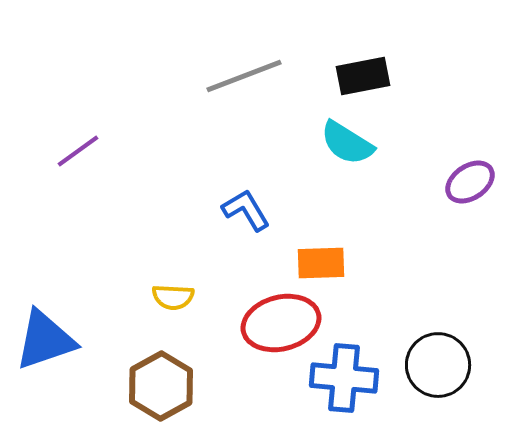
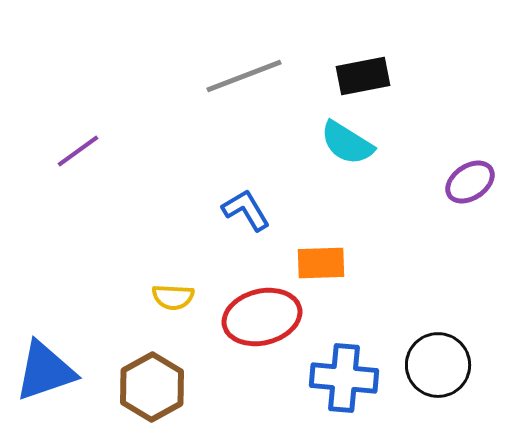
red ellipse: moved 19 px left, 6 px up
blue triangle: moved 31 px down
brown hexagon: moved 9 px left, 1 px down
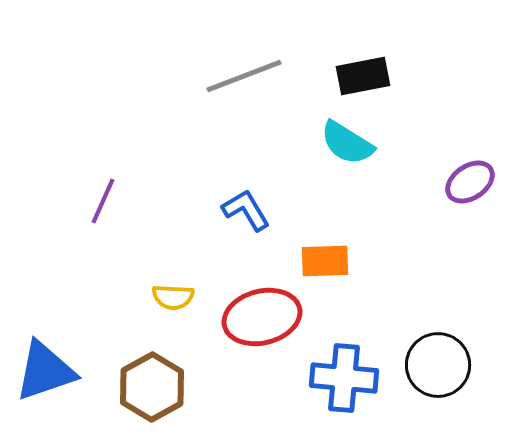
purple line: moved 25 px right, 50 px down; rotated 30 degrees counterclockwise
orange rectangle: moved 4 px right, 2 px up
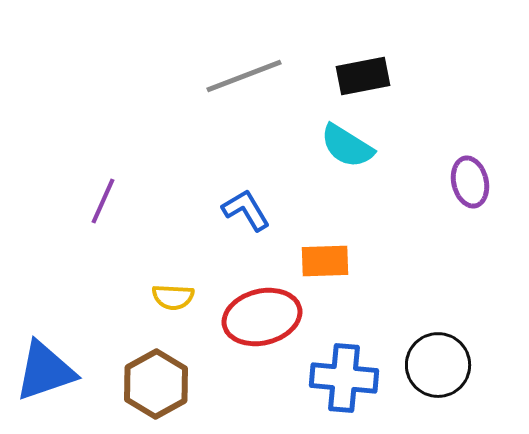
cyan semicircle: moved 3 px down
purple ellipse: rotated 69 degrees counterclockwise
brown hexagon: moved 4 px right, 3 px up
